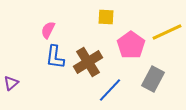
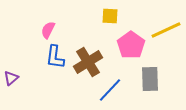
yellow square: moved 4 px right, 1 px up
yellow line: moved 1 px left, 2 px up
gray rectangle: moved 3 px left; rotated 30 degrees counterclockwise
purple triangle: moved 5 px up
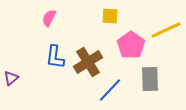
pink semicircle: moved 1 px right, 12 px up
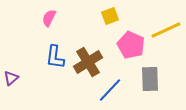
yellow square: rotated 24 degrees counterclockwise
pink pentagon: rotated 12 degrees counterclockwise
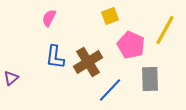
yellow line: moved 1 px left; rotated 36 degrees counterclockwise
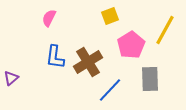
pink pentagon: rotated 16 degrees clockwise
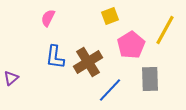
pink semicircle: moved 1 px left
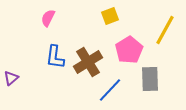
pink pentagon: moved 2 px left, 5 px down
